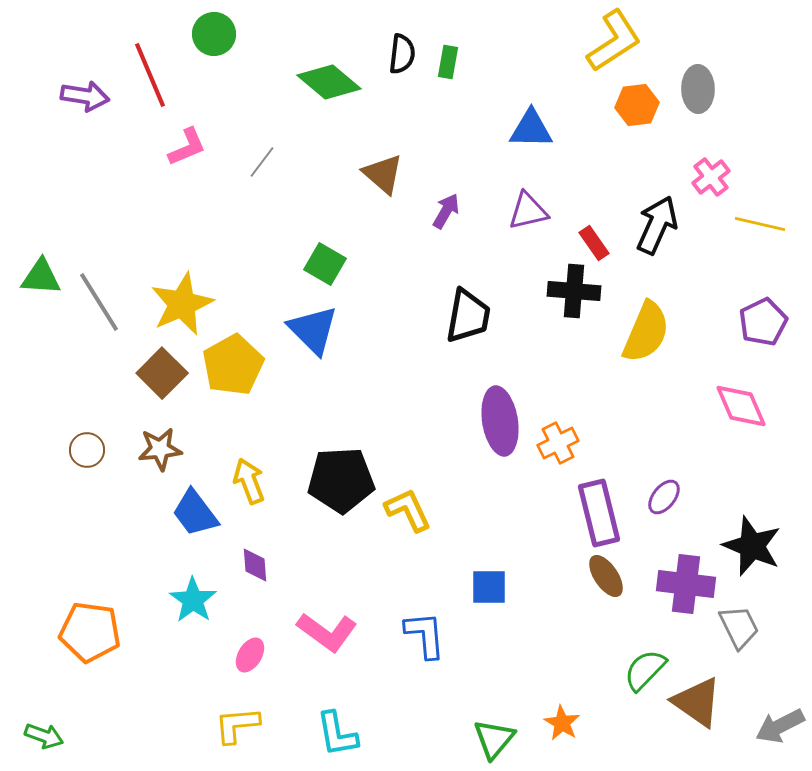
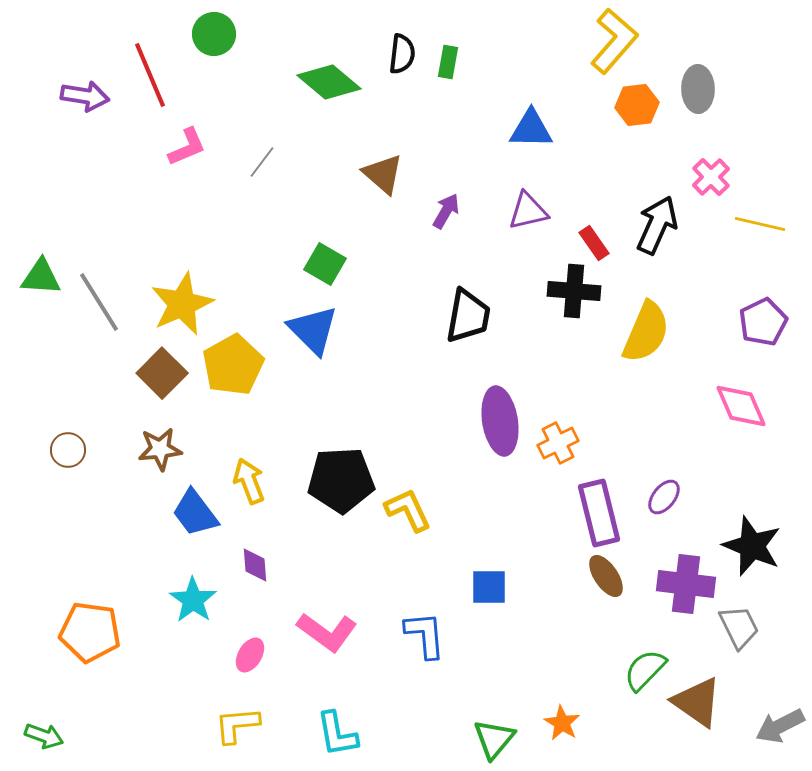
yellow L-shape at (614, 41): rotated 16 degrees counterclockwise
pink cross at (711, 177): rotated 6 degrees counterclockwise
brown circle at (87, 450): moved 19 px left
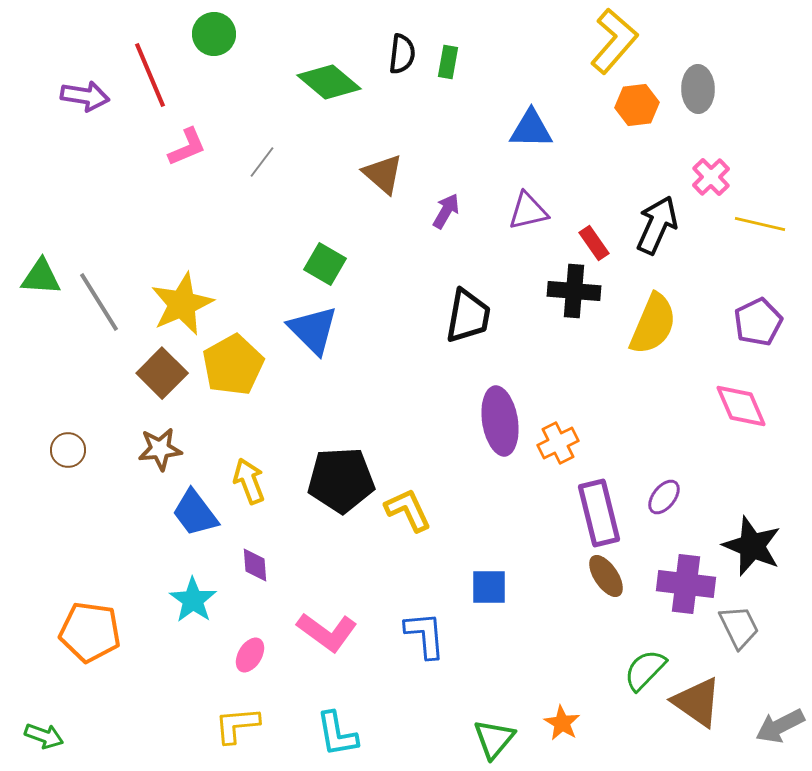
purple pentagon at (763, 322): moved 5 px left
yellow semicircle at (646, 332): moved 7 px right, 8 px up
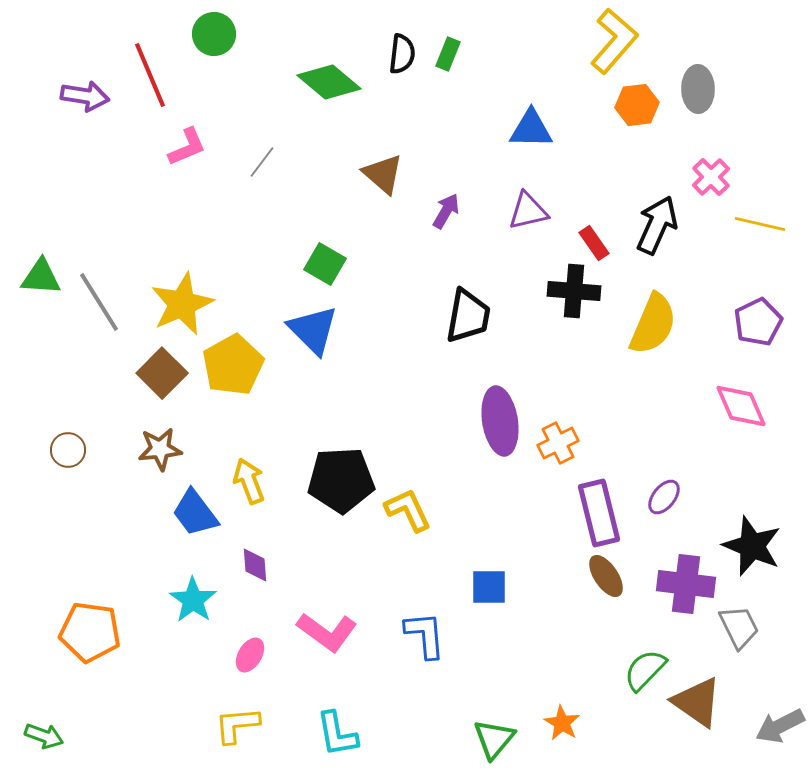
green rectangle at (448, 62): moved 8 px up; rotated 12 degrees clockwise
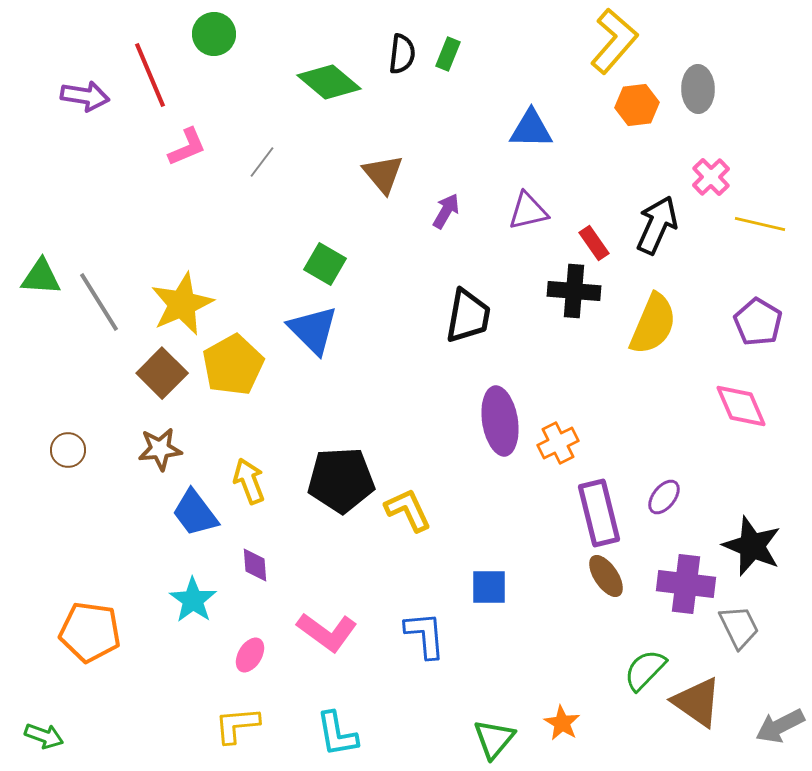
brown triangle at (383, 174): rotated 9 degrees clockwise
purple pentagon at (758, 322): rotated 15 degrees counterclockwise
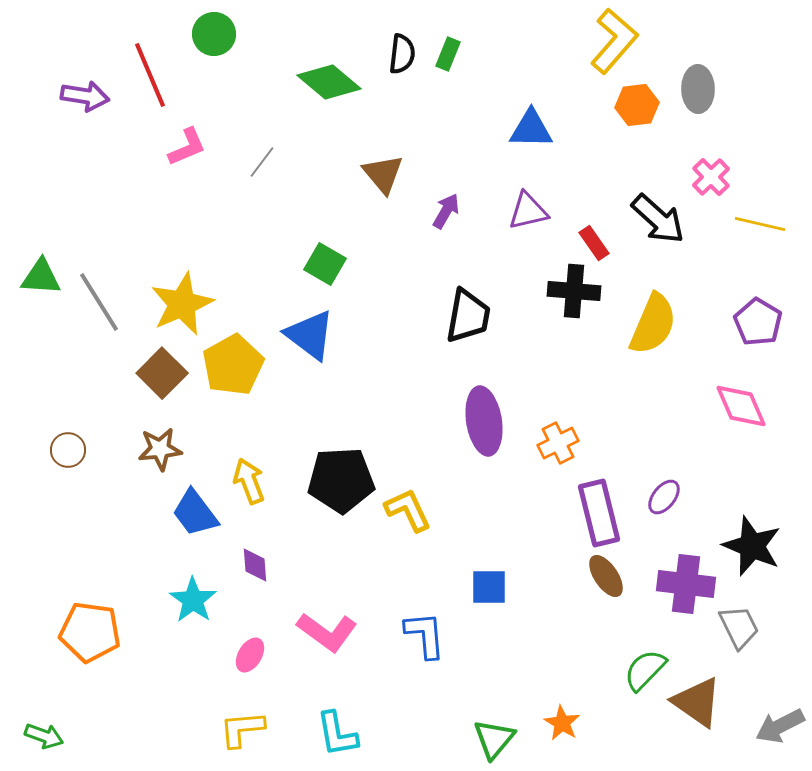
black arrow at (657, 225): moved 1 px right, 6 px up; rotated 108 degrees clockwise
blue triangle at (313, 330): moved 3 px left, 5 px down; rotated 8 degrees counterclockwise
purple ellipse at (500, 421): moved 16 px left
yellow L-shape at (237, 725): moved 5 px right, 4 px down
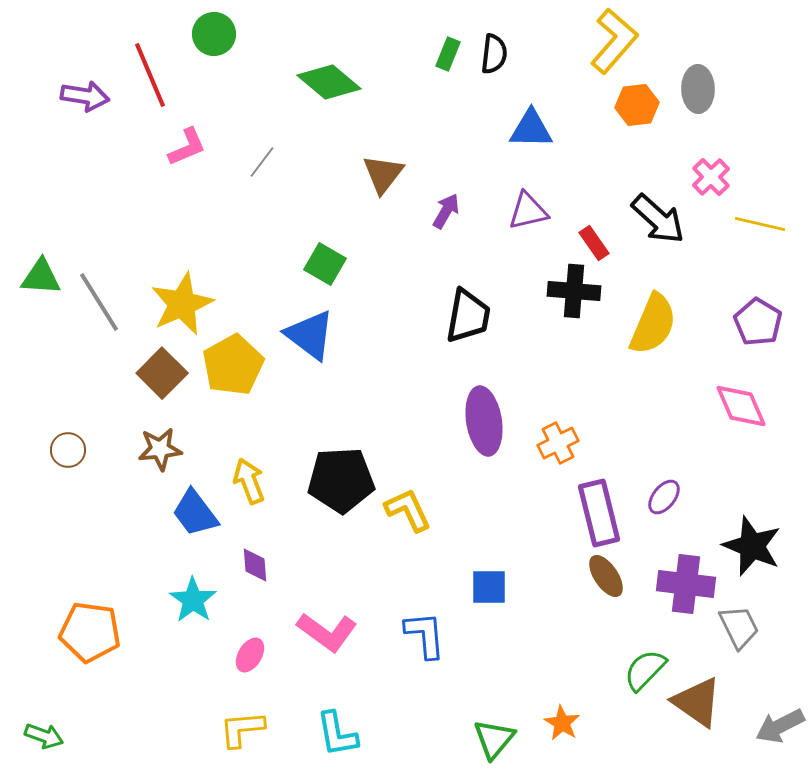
black semicircle at (402, 54): moved 92 px right
brown triangle at (383, 174): rotated 18 degrees clockwise
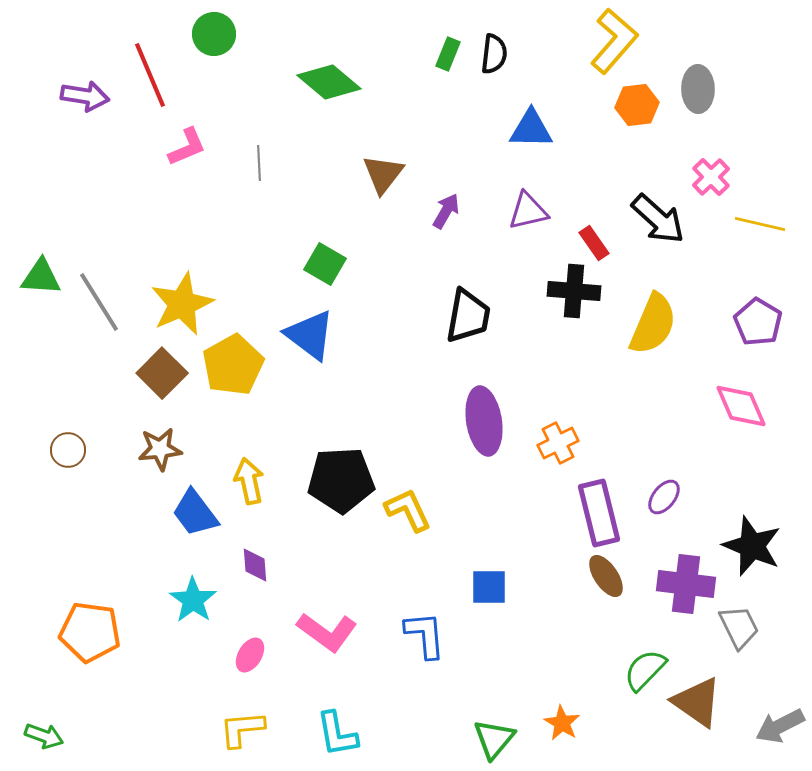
gray line at (262, 162): moved 3 px left, 1 px down; rotated 40 degrees counterclockwise
yellow arrow at (249, 481): rotated 9 degrees clockwise
